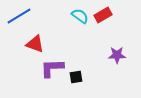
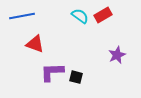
blue line: moved 3 px right; rotated 20 degrees clockwise
purple star: rotated 24 degrees counterclockwise
purple L-shape: moved 4 px down
black square: rotated 24 degrees clockwise
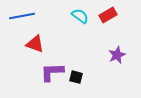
red rectangle: moved 5 px right
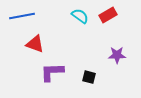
purple star: rotated 24 degrees clockwise
black square: moved 13 px right
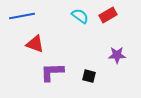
black square: moved 1 px up
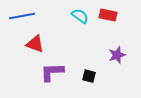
red rectangle: rotated 42 degrees clockwise
purple star: rotated 18 degrees counterclockwise
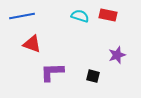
cyan semicircle: rotated 18 degrees counterclockwise
red triangle: moved 3 px left
black square: moved 4 px right
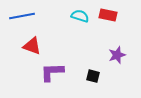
red triangle: moved 2 px down
